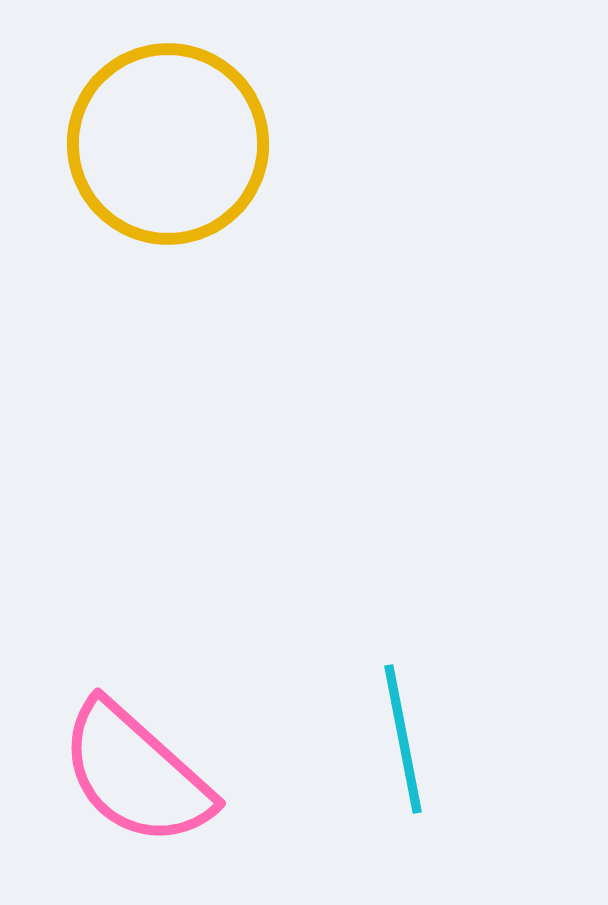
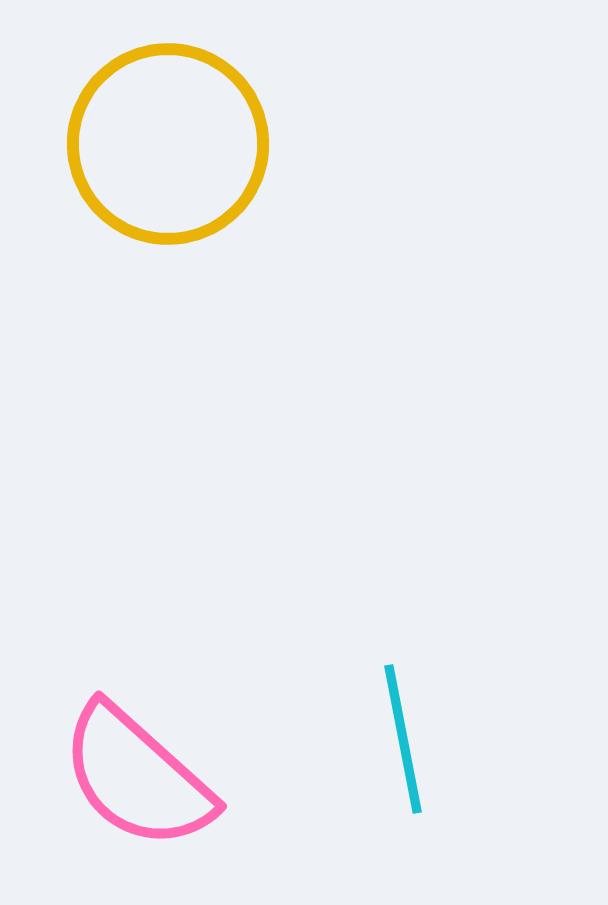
pink semicircle: moved 1 px right, 3 px down
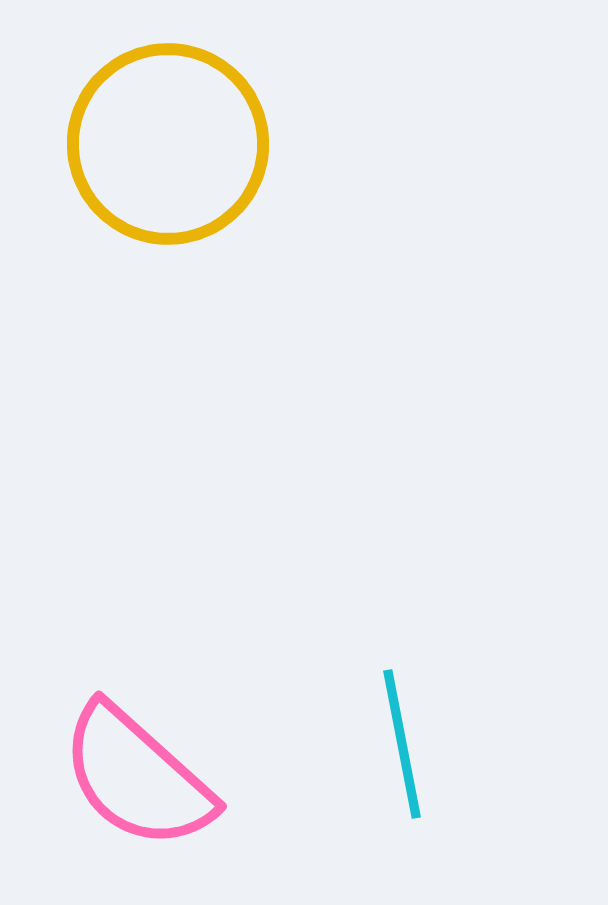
cyan line: moved 1 px left, 5 px down
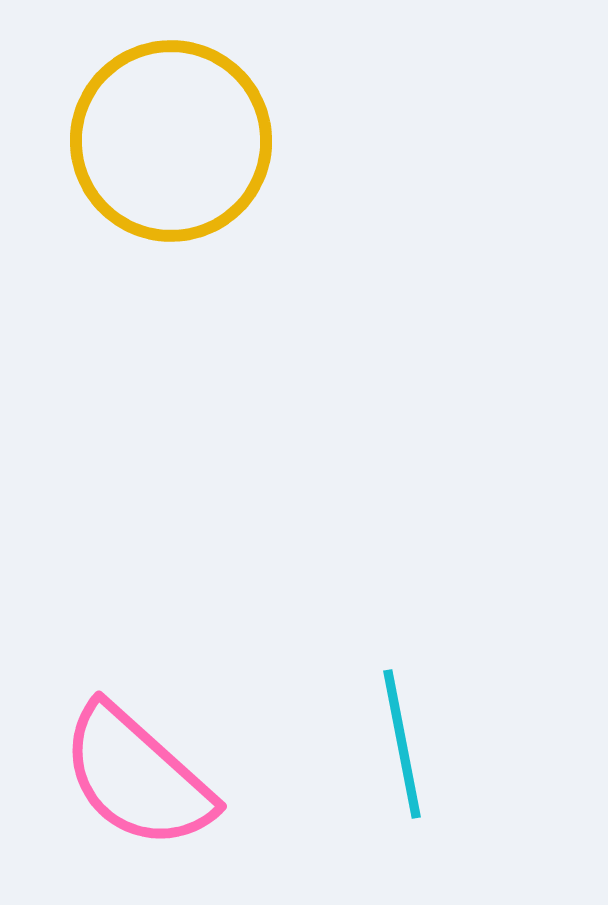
yellow circle: moved 3 px right, 3 px up
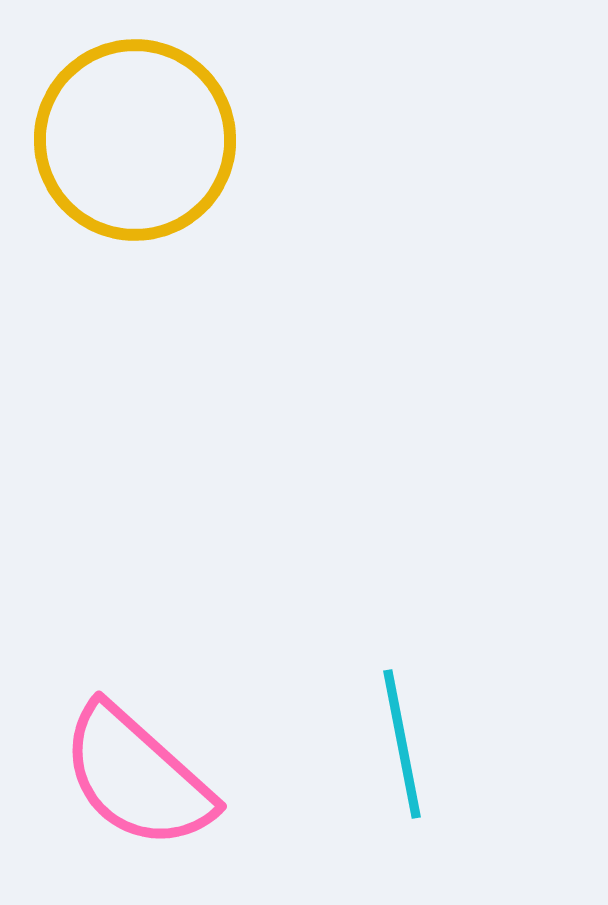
yellow circle: moved 36 px left, 1 px up
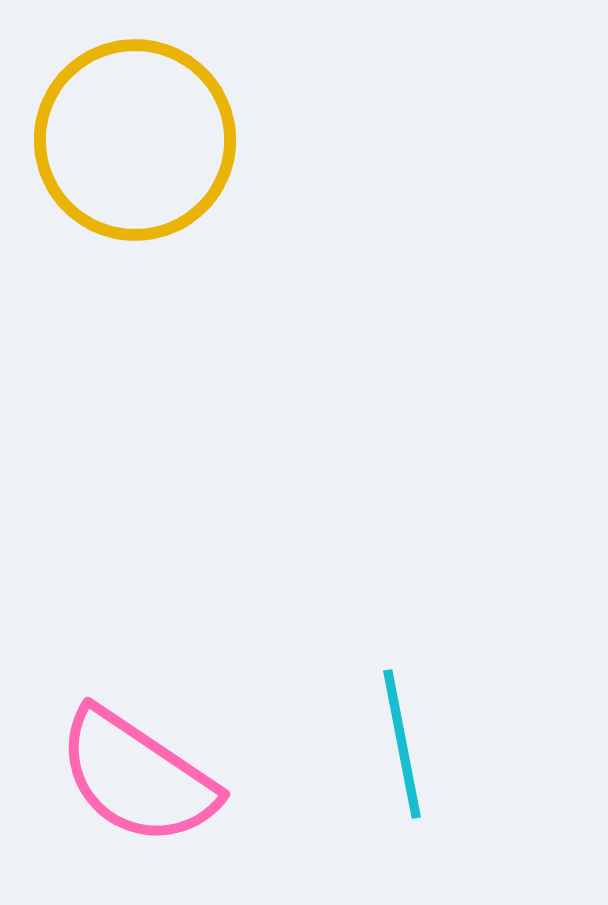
pink semicircle: rotated 8 degrees counterclockwise
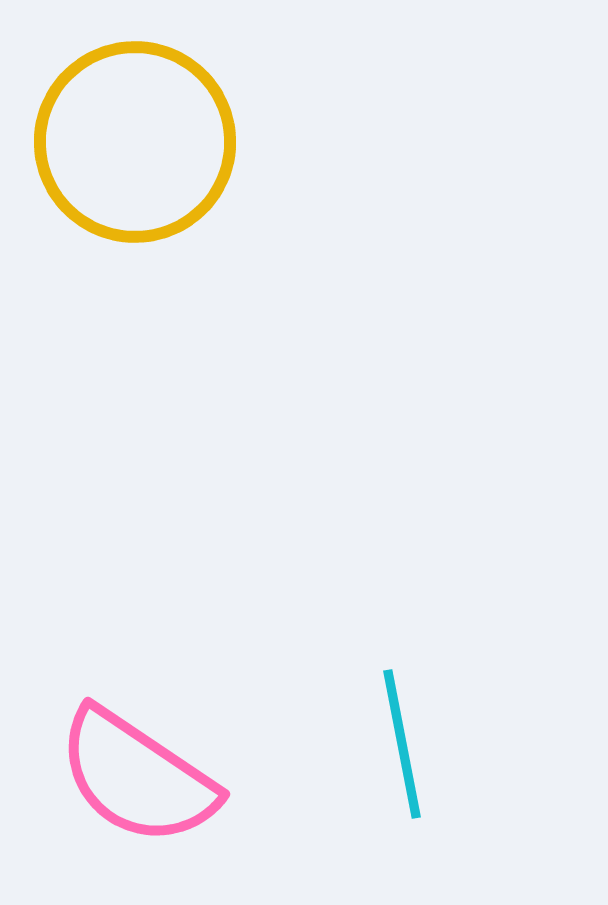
yellow circle: moved 2 px down
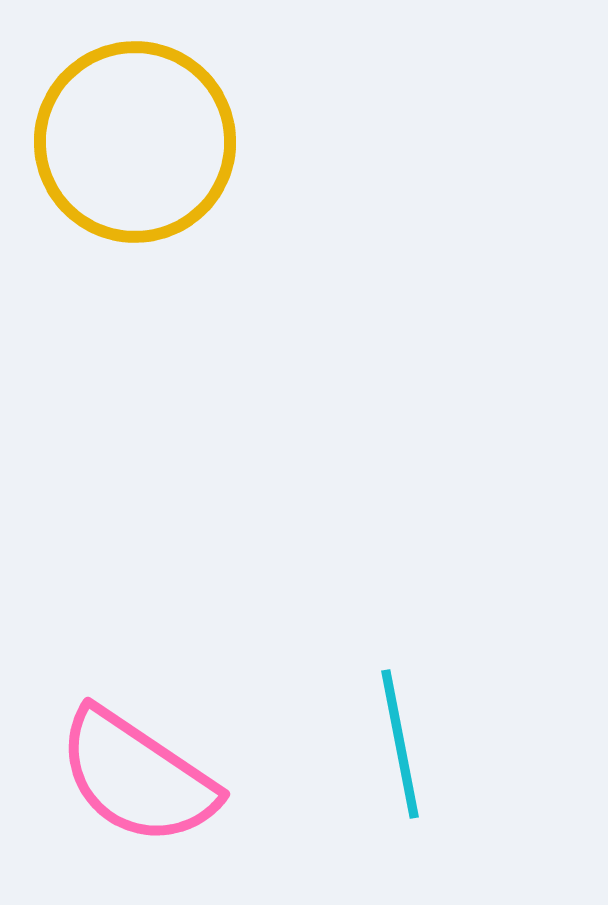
cyan line: moved 2 px left
